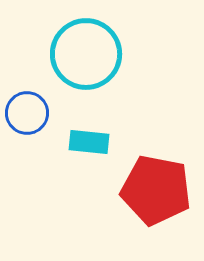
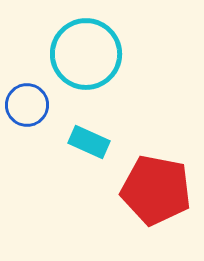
blue circle: moved 8 px up
cyan rectangle: rotated 18 degrees clockwise
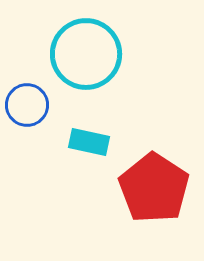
cyan rectangle: rotated 12 degrees counterclockwise
red pentagon: moved 2 px left, 2 px up; rotated 22 degrees clockwise
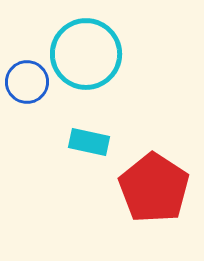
blue circle: moved 23 px up
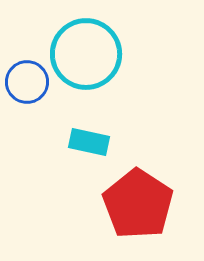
red pentagon: moved 16 px left, 16 px down
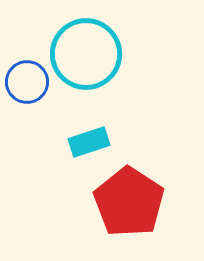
cyan rectangle: rotated 30 degrees counterclockwise
red pentagon: moved 9 px left, 2 px up
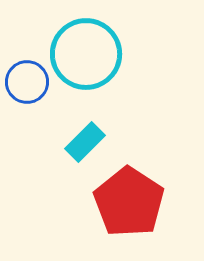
cyan rectangle: moved 4 px left; rotated 27 degrees counterclockwise
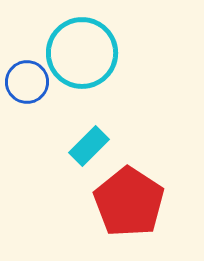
cyan circle: moved 4 px left, 1 px up
cyan rectangle: moved 4 px right, 4 px down
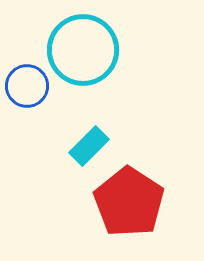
cyan circle: moved 1 px right, 3 px up
blue circle: moved 4 px down
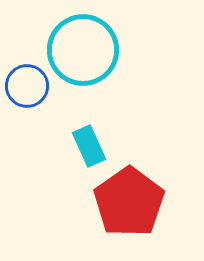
cyan rectangle: rotated 69 degrees counterclockwise
red pentagon: rotated 4 degrees clockwise
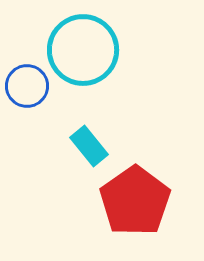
cyan rectangle: rotated 15 degrees counterclockwise
red pentagon: moved 6 px right, 1 px up
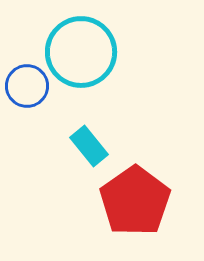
cyan circle: moved 2 px left, 2 px down
